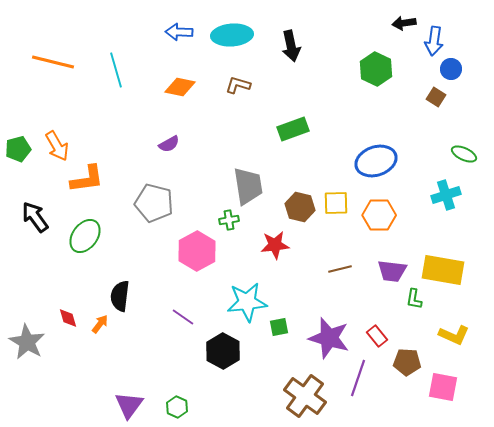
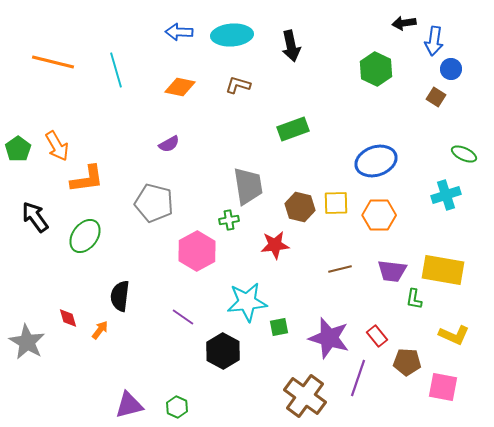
green pentagon at (18, 149): rotated 20 degrees counterclockwise
orange arrow at (100, 324): moved 6 px down
purple triangle at (129, 405): rotated 40 degrees clockwise
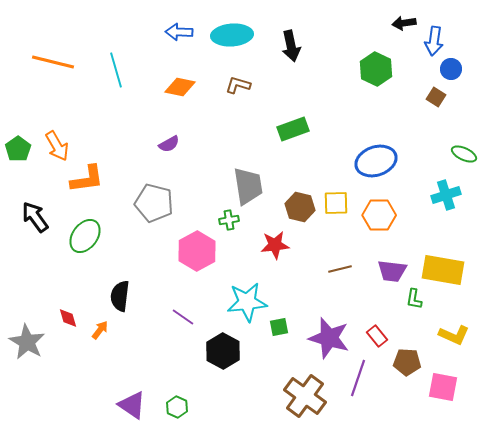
purple triangle at (129, 405): moved 3 px right; rotated 48 degrees clockwise
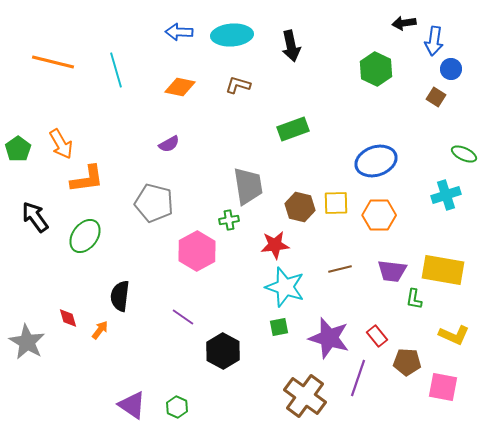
orange arrow at (57, 146): moved 4 px right, 2 px up
cyan star at (247, 302): moved 38 px right, 15 px up; rotated 24 degrees clockwise
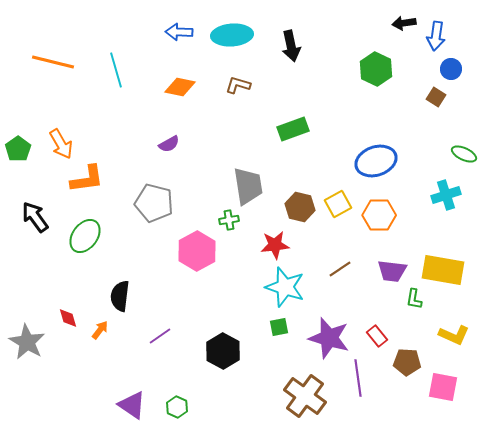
blue arrow at (434, 41): moved 2 px right, 5 px up
yellow square at (336, 203): moved 2 px right, 1 px down; rotated 28 degrees counterclockwise
brown line at (340, 269): rotated 20 degrees counterclockwise
purple line at (183, 317): moved 23 px left, 19 px down; rotated 70 degrees counterclockwise
purple line at (358, 378): rotated 27 degrees counterclockwise
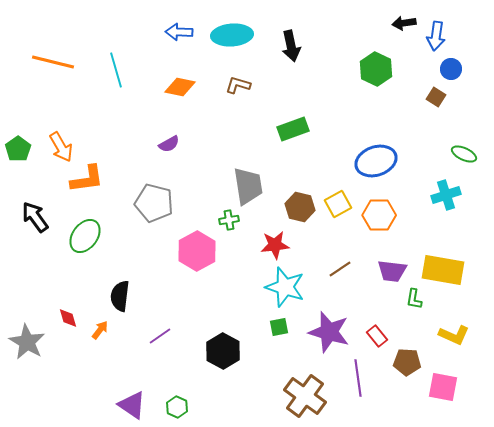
orange arrow at (61, 144): moved 3 px down
purple star at (329, 338): moved 6 px up
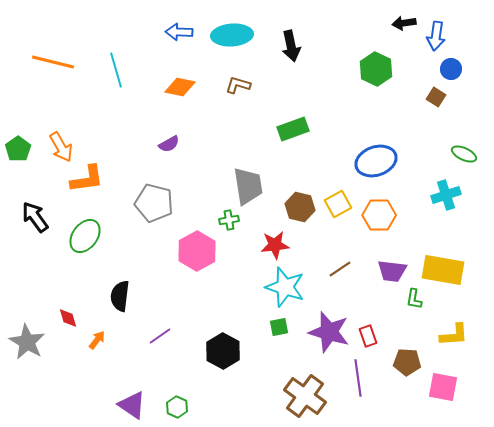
orange arrow at (100, 330): moved 3 px left, 10 px down
yellow L-shape at (454, 335): rotated 28 degrees counterclockwise
red rectangle at (377, 336): moved 9 px left; rotated 20 degrees clockwise
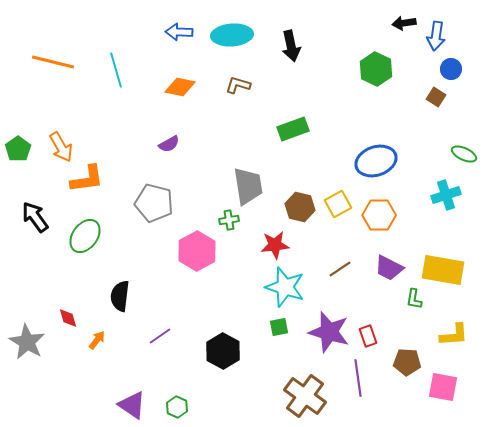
purple trapezoid at (392, 271): moved 3 px left, 3 px up; rotated 20 degrees clockwise
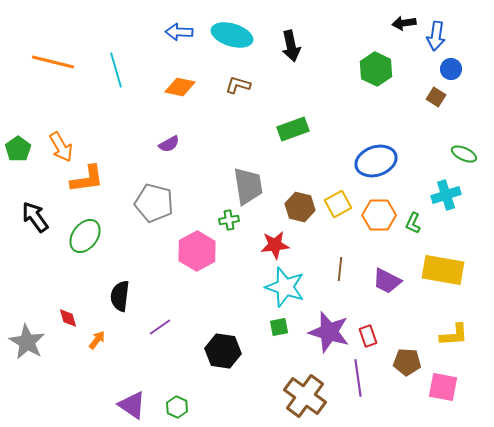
cyan ellipse at (232, 35): rotated 21 degrees clockwise
purple trapezoid at (389, 268): moved 2 px left, 13 px down
brown line at (340, 269): rotated 50 degrees counterclockwise
green L-shape at (414, 299): moved 1 px left, 76 px up; rotated 15 degrees clockwise
purple line at (160, 336): moved 9 px up
black hexagon at (223, 351): rotated 20 degrees counterclockwise
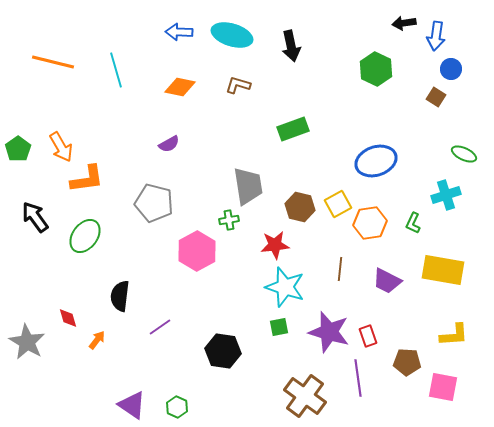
orange hexagon at (379, 215): moved 9 px left, 8 px down; rotated 8 degrees counterclockwise
